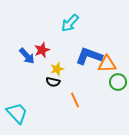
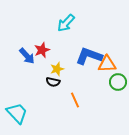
cyan arrow: moved 4 px left
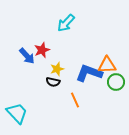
blue L-shape: moved 17 px down
orange triangle: moved 1 px down
green circle: moved 2 px left
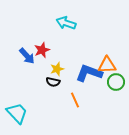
cyan arrow: rotated 66 degrees clockwise
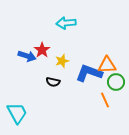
cyan arrow: rotated 24 degrees counterclockwise
red star: rotated 14 degrees counterclockwise
blue arrow: rotated 30 degrees counterclockwise
yellow star: moved 5 px right, 8 px up
orange line: moved 30 px right
cyan trapezoid: rotated 15 degrees clockwise
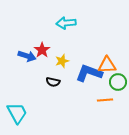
green circle: moved 2 px right
orange line: rotated 70 degrees counterclockwise
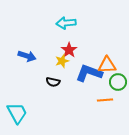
red star: moved 27 px right
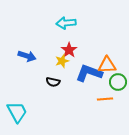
orange line: moved 1 px up
cyan trapezoid: moved 1 px up
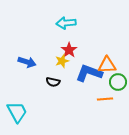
blue arrow: moved 6 px down
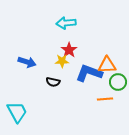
yellow star: rotated 16 degrees clockwise
